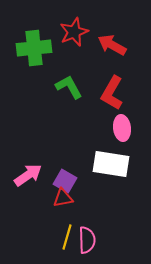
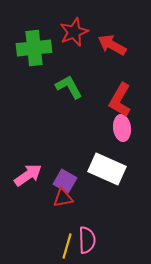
red L-shape: moved 8 px right, 7 px down
white rectangle: moved 4 px left, 5 px down; rotated 15 degrees clockwise
yellow line: moved 9 px down
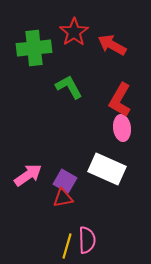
red star: rotated 12 degrees counterclockwise
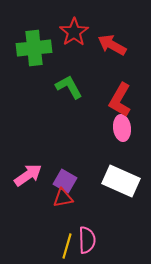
white rectangle: moved 14 px right, 12 px down
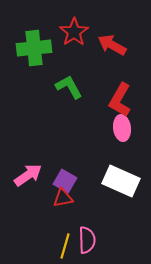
yellow line: moved 2 px left
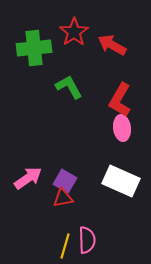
pink arrow: moved 3 px down
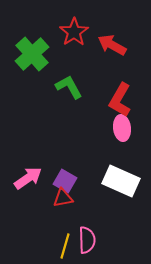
green cross: moved 2 px left, 6 px down; rotated 36 degrees counterclockwise
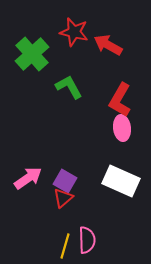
red star: rotated 24 degrees counterclockwise
red arrow: moved 4 px left
red triangle: rotated 30 degrees counterclockwise
